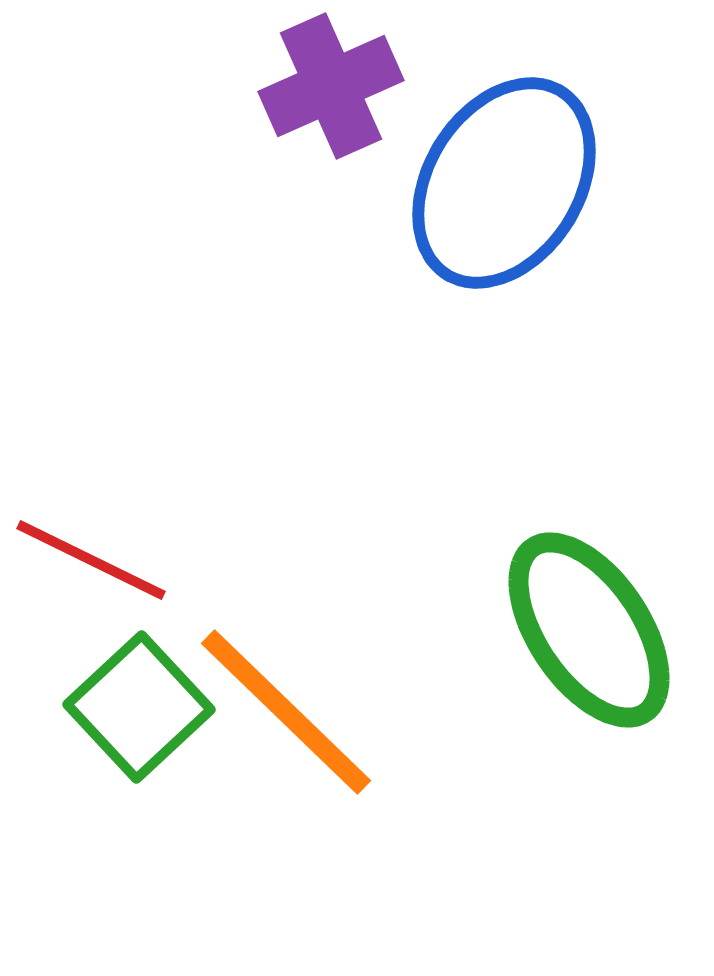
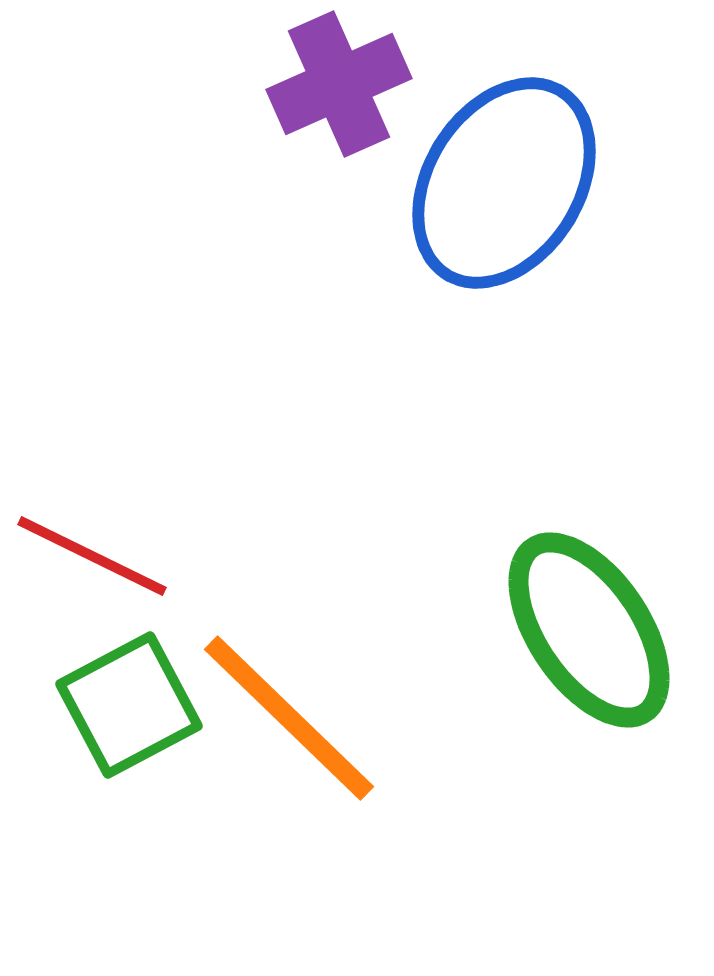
purple cross: moved 8 px right, 2 px up
red line: moved 1 px right, 4 px up
green square: moved 10 px left, 2 px up; rotated 15 degrees clockwise
orange line: moved 3 px right, 6 px down
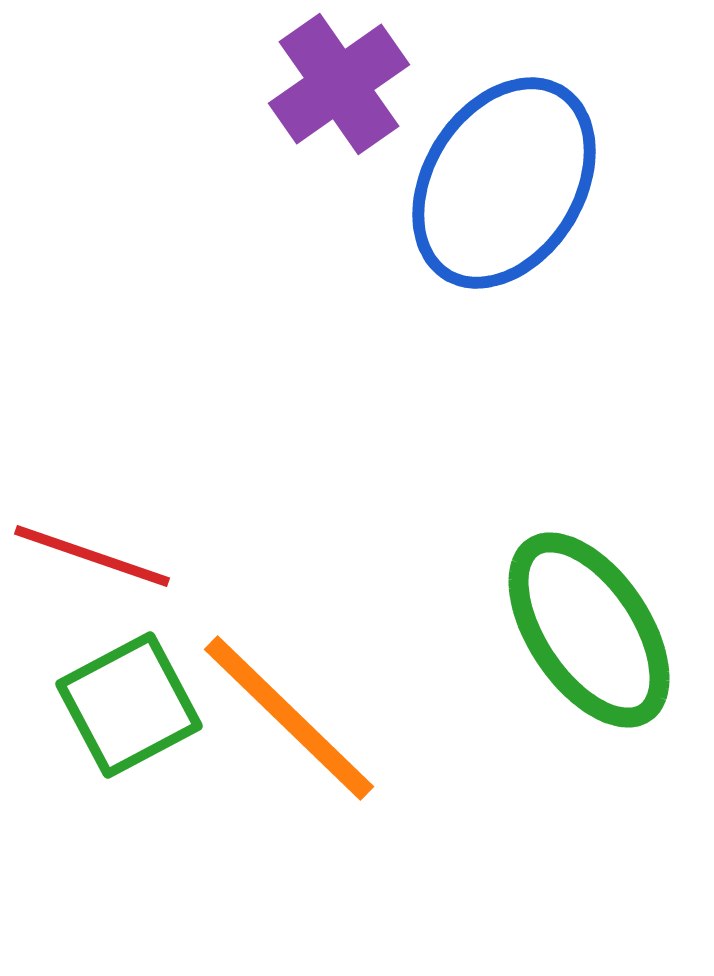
purple cross: rotated 11 degrees counterclockwise
red line: rotated 7 degrees counterclockwise
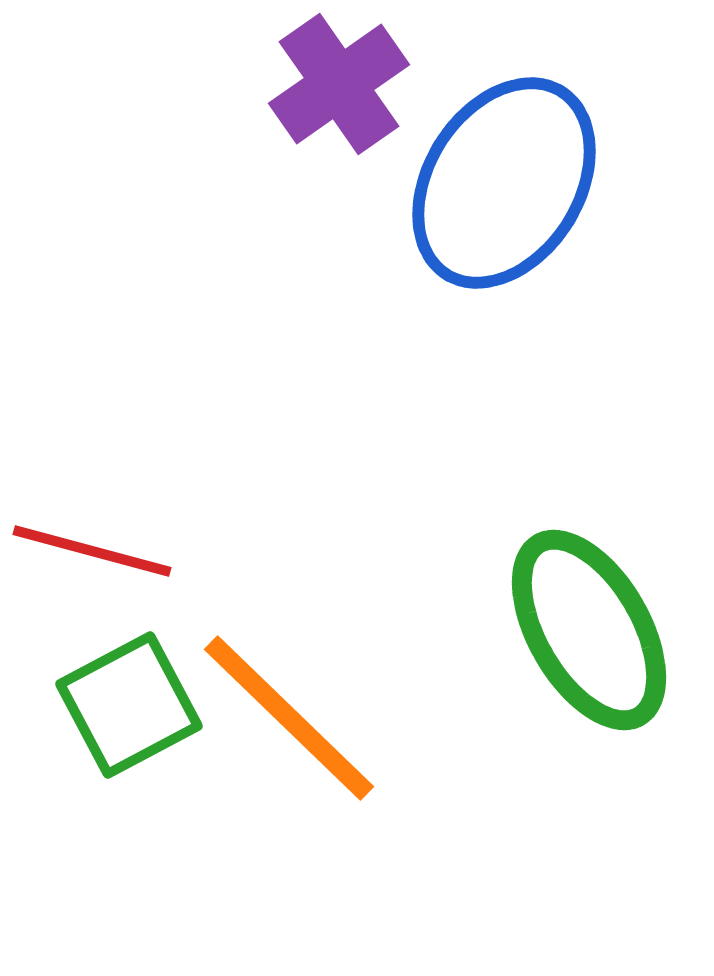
red line: moved 5 px up; rotated 4 degrees counterclockwise
green ellipse: rotated 4 degrees clockwise
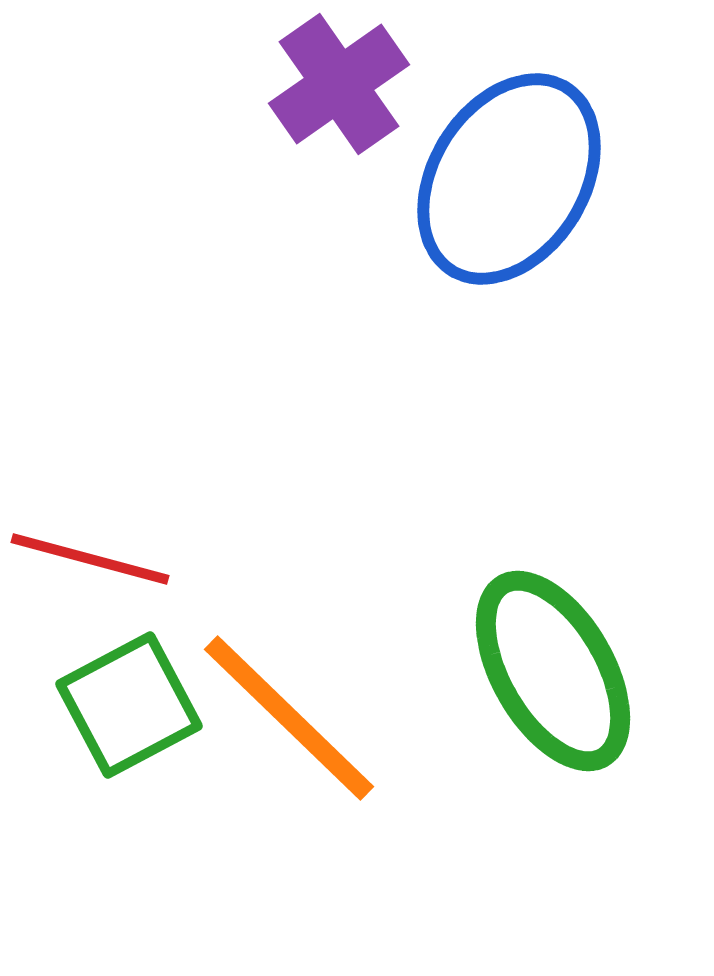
blue ellipse: moved 5 px right, 4 px up
red line: moved 2 px left, 8 px down
green ellipse: moved 36 px left, 41 px down
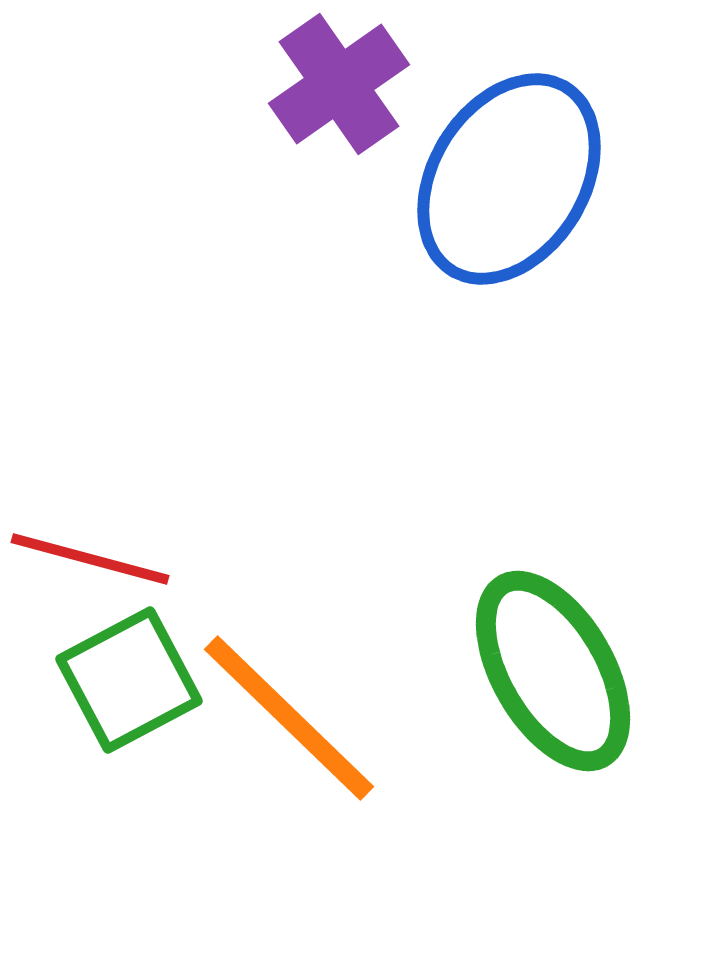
green square: moved 25 px up
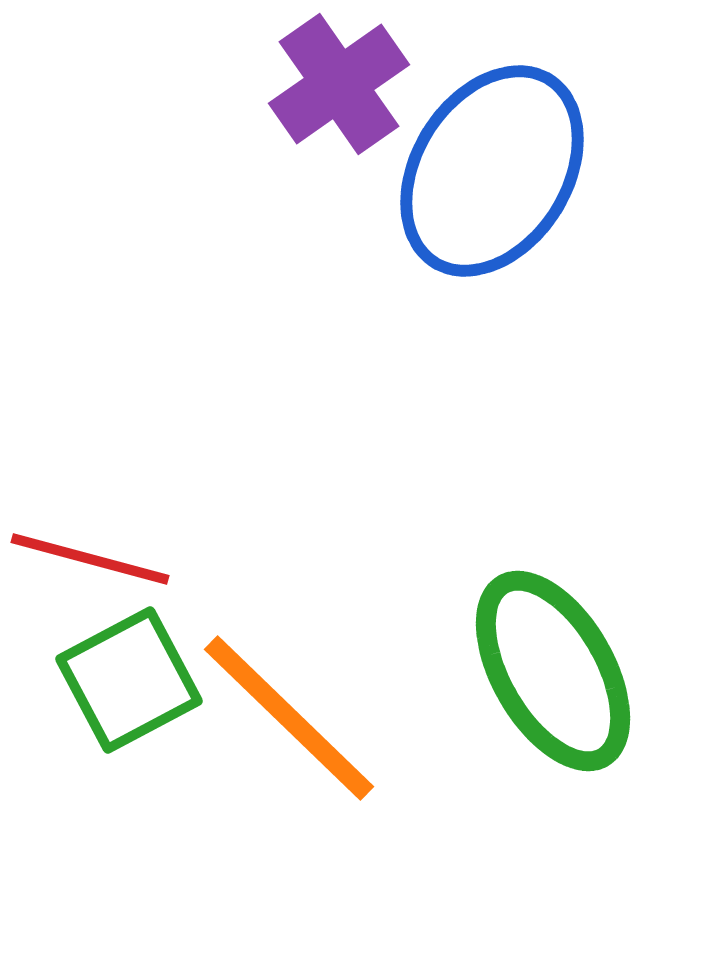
blue ellipse: moved 17 px left, 8 px up
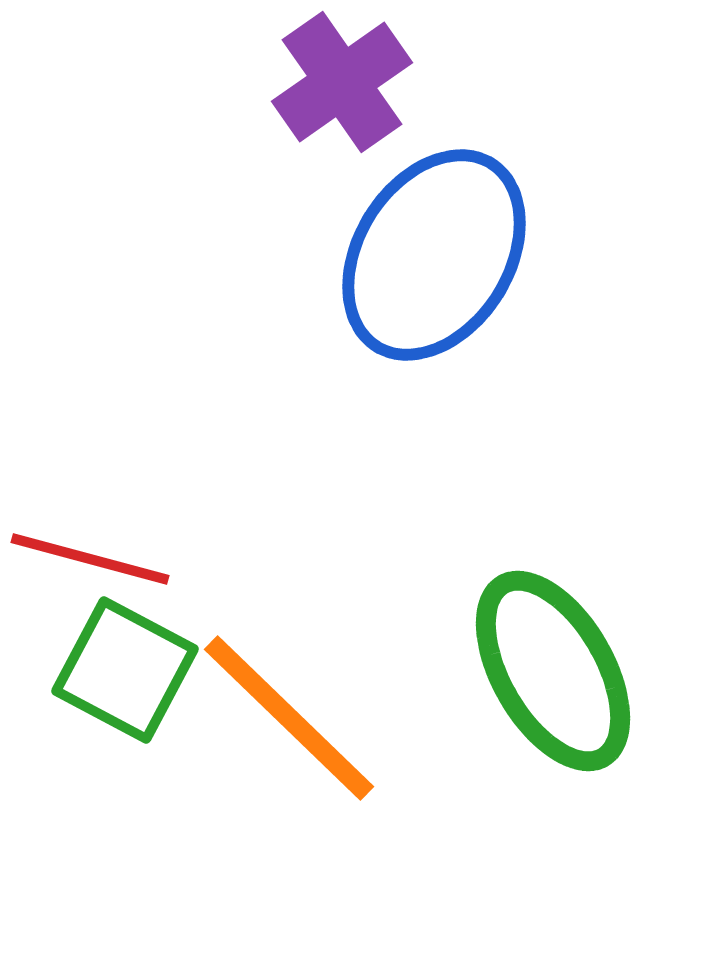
purple cross: moved 3 px right, 2 px up
blue ellipse: moved 58 px left, 84 px down
green square: moved 4 px left, 10 px up; rotated 34 degrees counterclockwise
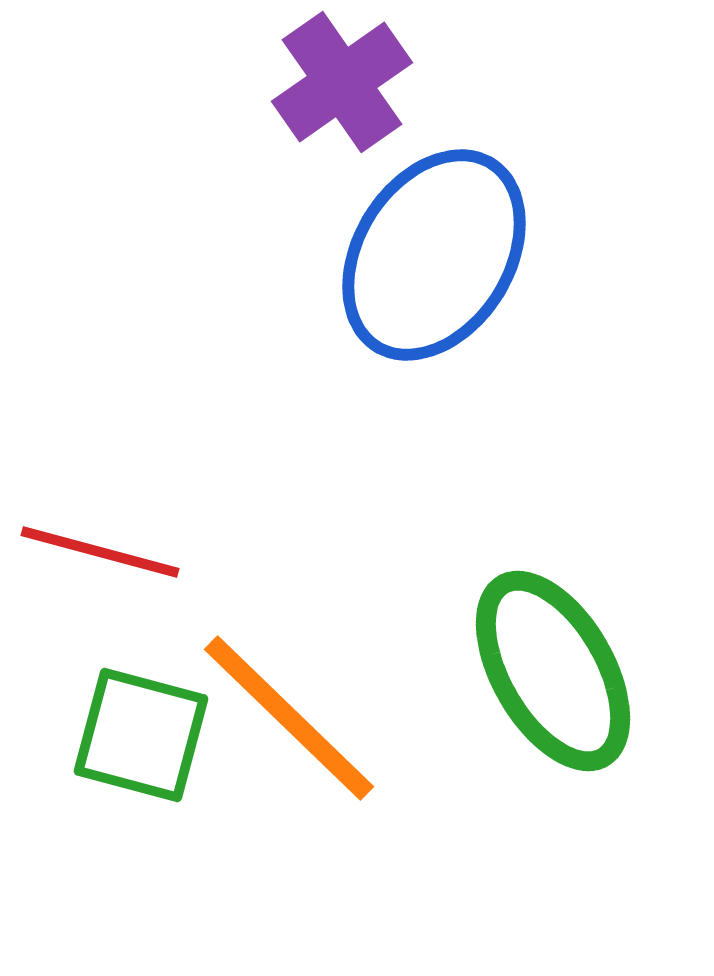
red line: moved 10 px right, 7 px up
green square: moved 16 px right, 65 px down; rotated 13 degrees counterclockwise
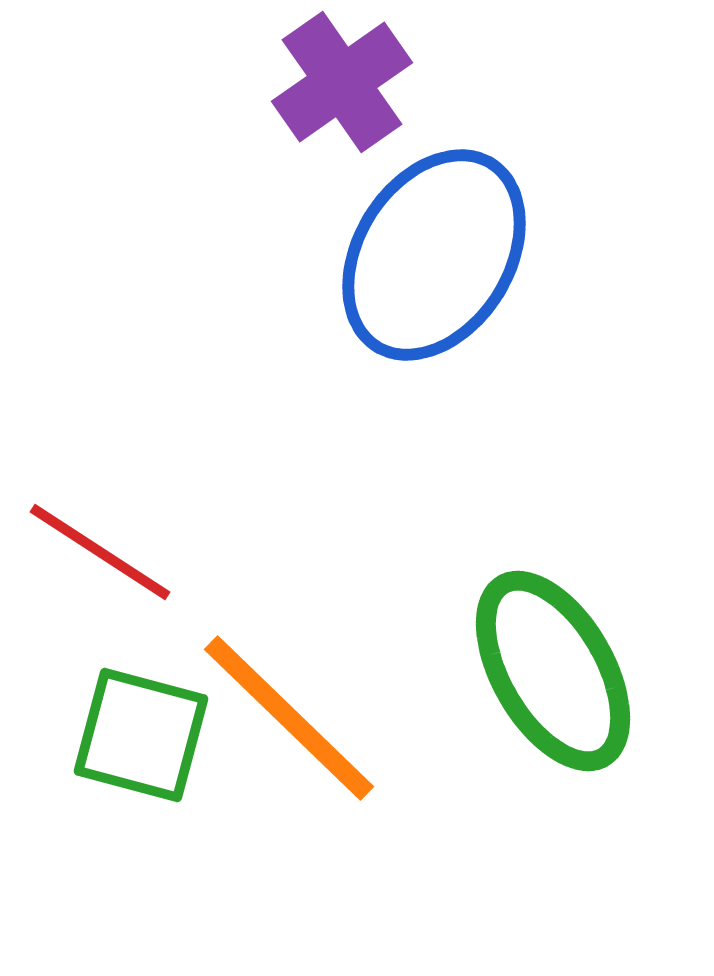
red line: rotated 18 degrees clockwise
